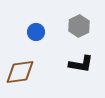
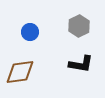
blue circle: moved 6 px left
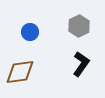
black L-shape: rotated 65 degrees counterclockwise
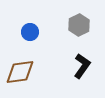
gray hexagon: moved 1 px up
black L-shape: moved 1 px right, 2 px down
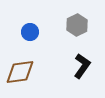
gray hexagon: moved 2 px left
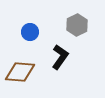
black L-shape: moved 22 px left, 9 px up
brown diamond: rotated 12 degrees clockwise
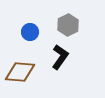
gray hexagon: moved 9 px left
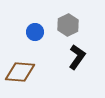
blue circle: moved 5 px right
black L-shape: moved 17 px right
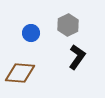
blue circle: moved 4 px left, 1 px down
brown diamond: moved 1 px down
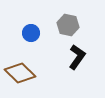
gray hexagon: rotated 20 degrees counterclockwise
brown diamond: rotated 40 degrees clockwise
